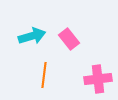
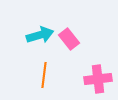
cyan arrow: moved 8 px right, 1 px up
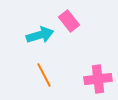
pink rectangle: moved 18 px up
orange line: rotated 35 degrees counterclockwise
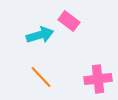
pink rectangle: rotated 15 degrees counterclockwise
orange line: moved 3 px left, 2 px down; rotated 15 degrees counterclockwise
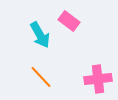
cyan arrow: rotated 76 degrees clockwise
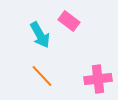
orange line: moved 1 px right, 1 px up
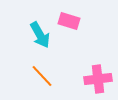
pink rectangle: rotated 20 degrees counterclockwise
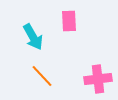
pink rectangle: rotated 70 degrees clockwise
cyan arrow: moved 7 px left, 2 px down
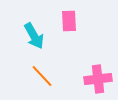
cyan arrow: moved 1 px right, 1 px up
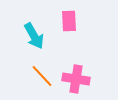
pink cross: moved 22 px left; rotated 16 degrees clockwise
